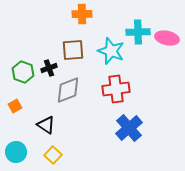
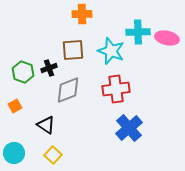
cyan circle: moved 2 px left, 1 px down
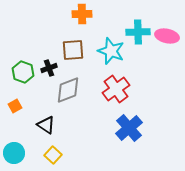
pink ellipse: moved 2 px up
red cross: rotated 28 degrees counterclockwise
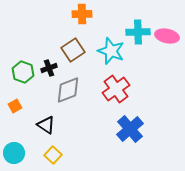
brown square: rotated 30 degrees counterclockwise
blue cross: moved 1 px right, 1 px down
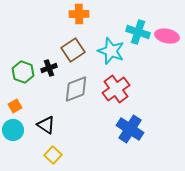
orange cross: moved 3 px left
cyan cross: rotated 20 degrees clockwise
gray diamond: moved 8 px right, 1 px up
blue cross: rotated 16 degrees counterclockwise
cyan circle: moved 1 px left, 23 px up
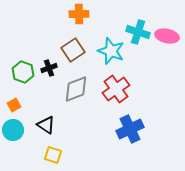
orange square: moved 1 px left, 1 px up
blue cross: rotated 32 degrees clockwise
yellow square: rotated 24 degrees counterclockwise
